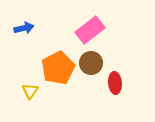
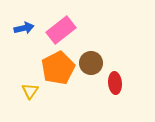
pink rectangle: moved 29 px left
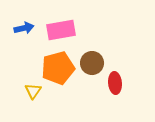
pink rectangle: rotated 28 degrees clockwise
brown circle: moved 1 px right
orange pentagon: rotated 12 degrees clockwise
yellow triangle: moved 3 px right
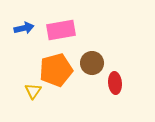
orange pentagon: moved 2 px left, 2 px down
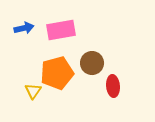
orange pentagon: moved 1 px right, 3 px down
red ellipse: moved 2 px left, 3 px down
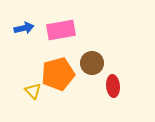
orange pentagon: moved 1 px right, 1 px down
yellow triangle: rotated 18 degrees counterclockwise
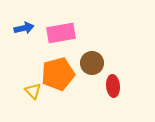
pink rectangle: moved 3 px down
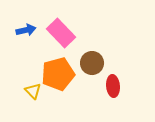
blue arrow: moved 2 px right, 2 px down
pink rectangle: rotated 56 degrees clockwise
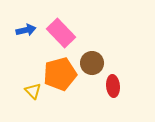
orange pentagon: moved 2 px right
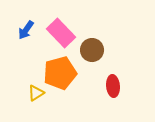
blue arrow: rotated 138 degrees clockwise
brown circle: moved 13 px up
orange pentagon: moved 1 px up
yellow triangle: moved 3 px right, 2 px down; rotated 42 degrees clockwise
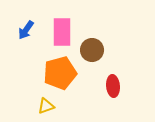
pink rectangle: moved 1 px right, 1 px up; rotated 44 degrees clockwise
yellow triangle: moved 10 px right, 13 px down; rotated 12 degrees clockwise
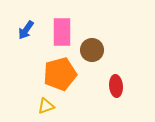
orange pentagon: moved 1 px down
red ellipse: moved 3 px right
